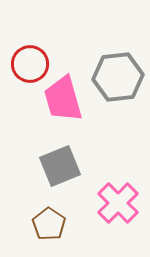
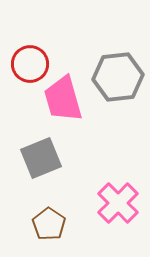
gray square: moved 19 px left, 8 px up
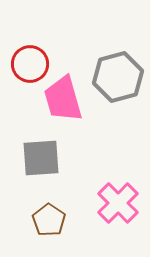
gray hexagon: rotated 9 degrees counterclockwise
gray square: rotated 18 degrees clockwise
brown pentagon: moved 4 px up
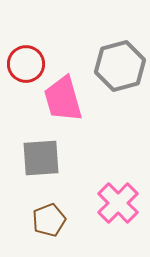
red circle: moved 4 px left
gray hexagon: moved 2 px right, 11 px up
brown pentagon: rotated 16 degrees clockwise
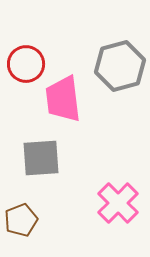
pink trapezoid: rotated 9 degrees clockwise
brown pentagon: moved 28 px left
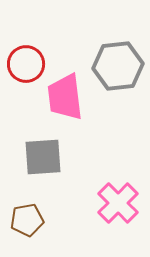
gray hexagon: moved 2 px left; rotated 9 degrees clockwise
pink trapezoid: moved 2 px right, 2 px up
gray square: moved 2 px right, 1 px up
brown pentagon: moved 6 px right; rotated 12 degrees clockwise
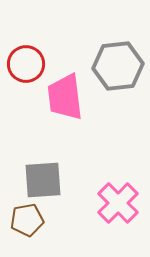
gray square: moved 23 px down
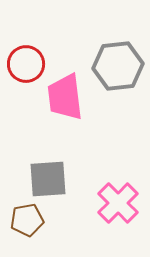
gray square: moved 5 px right, 1 px up
